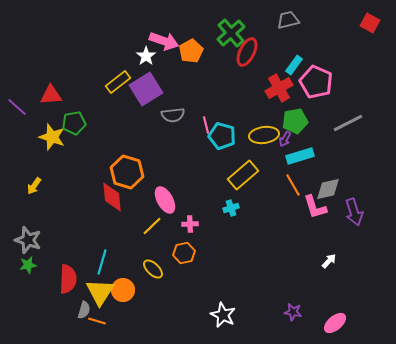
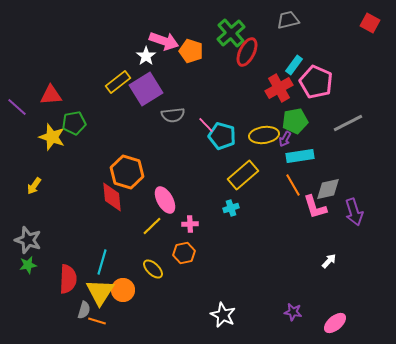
orange pentagon at (191, 51): rotated 25 degrees counterclockwise
pink line at (206, 125): rotated 30 degrees counterclockwise
cyan rectangle at (300, 156): rotated 8 degrees clockwise
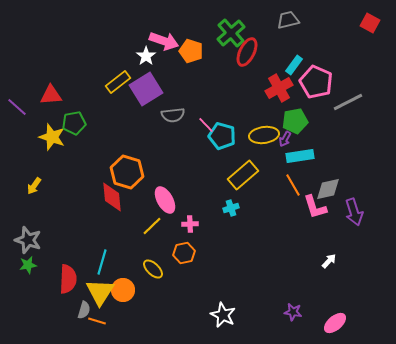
gray line at (348, 123): moved 21 px up
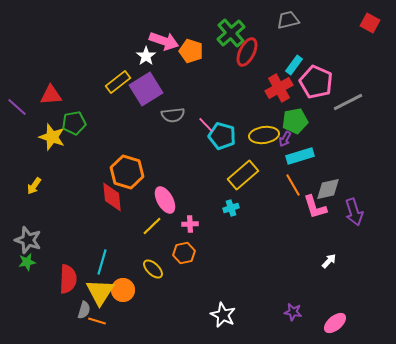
cyan rectangle at (300, 156): rotated 8 degrees counterclockwise
green star at (28, 265): moved 1 px left, 3 px up
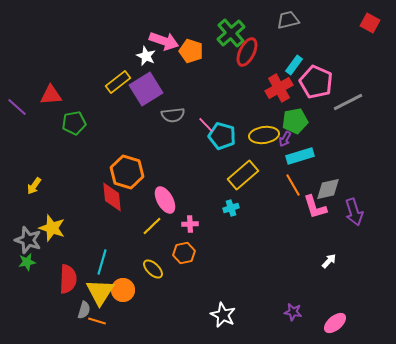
white star at (146, 56): rotated 12 degrees counterclockwise
yellow star at (52, 137): moved 91 px down
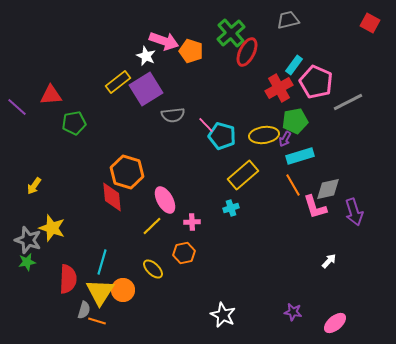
pink cross at (190, 224): moved 2 px right, 2 px up
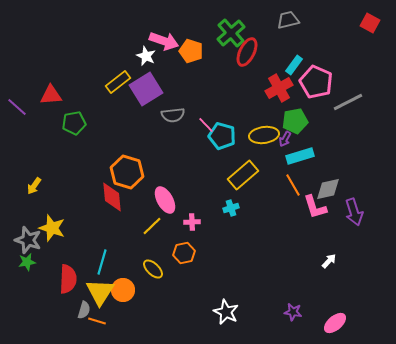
white star at (223, 315): moved 3 px right, 3 px up
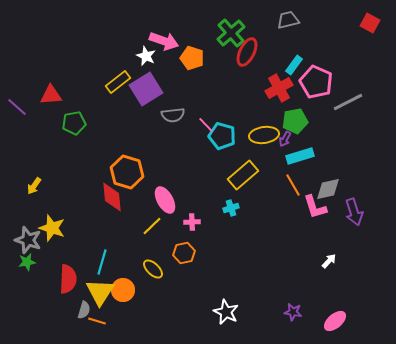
orange pentagon at (191, 51): moved 1 px right, 7 px down
pink ellipse at (335, 323): moved 2 px up
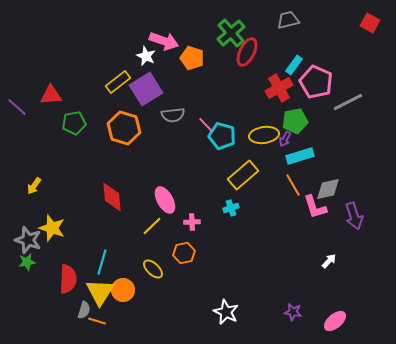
orange hexagon at (127, 172): moved 3 px left, 44 px up
purple arrow at (354, 212): moved 4 px down
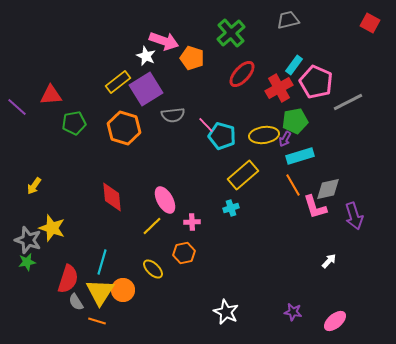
red ellipse at (247, 52): moved 5 px left, 22 px down; rotated 16 degrees clockwise
red semicircle at (68, 279): rotated 16 degrees clockwise
gray semicircle at (84, 310): moved 8 px left, 8 px up; rotated 132 degrees clockwise
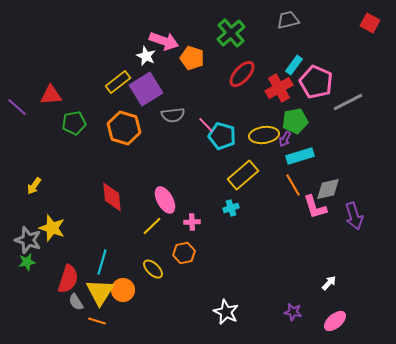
white arrow at (329, 261): moved 22 px down
